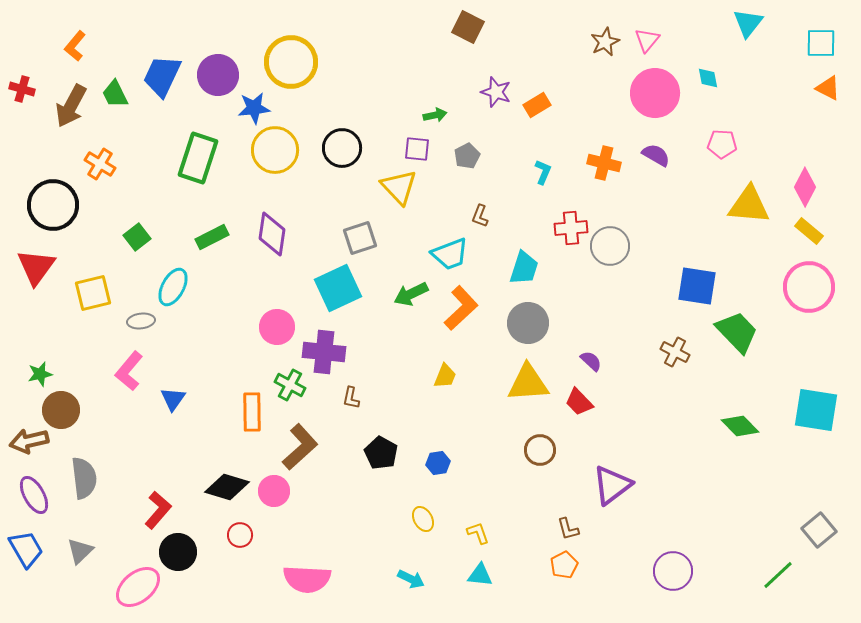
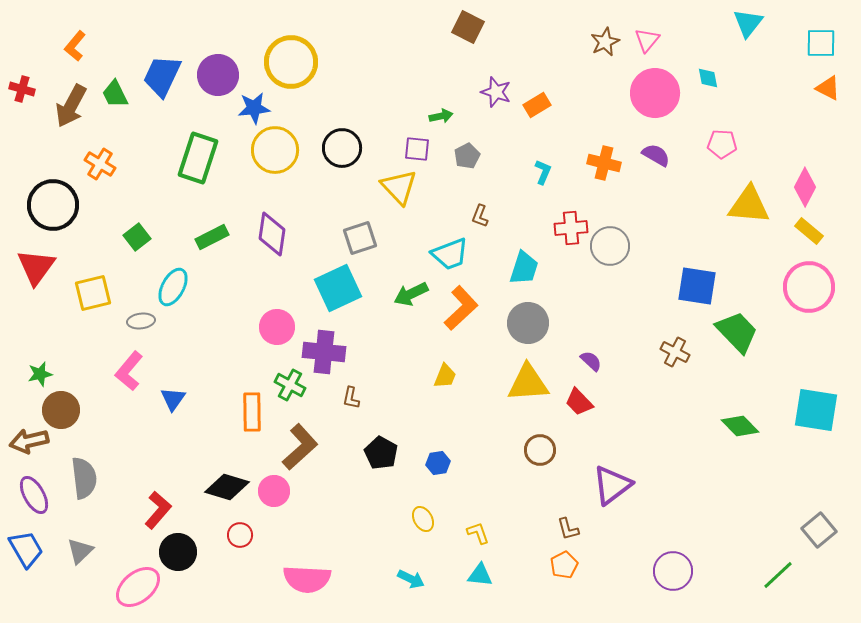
green arrow at (435, 115): moved 6 px right, 1 px down
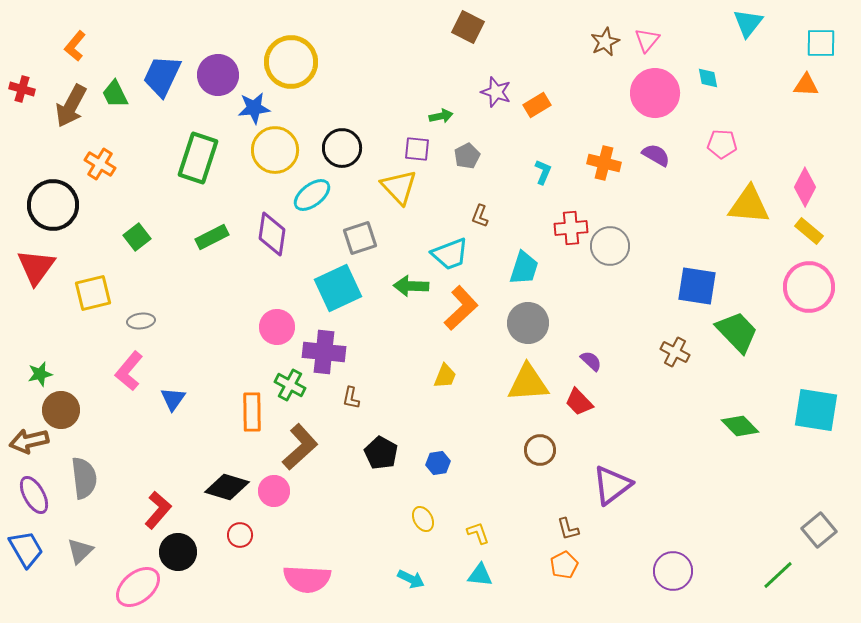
orange triangle at (828, 88): moved 22 px left, 3 px up; rotated 24 degrees counterclockwise
cyan ellipse at (173, 287): moved 139 px right, 92 px up; rotated 24 degrees clockwise
green arrow at (411, 294): moved 8 px up; rotated 28 degrees clockwise
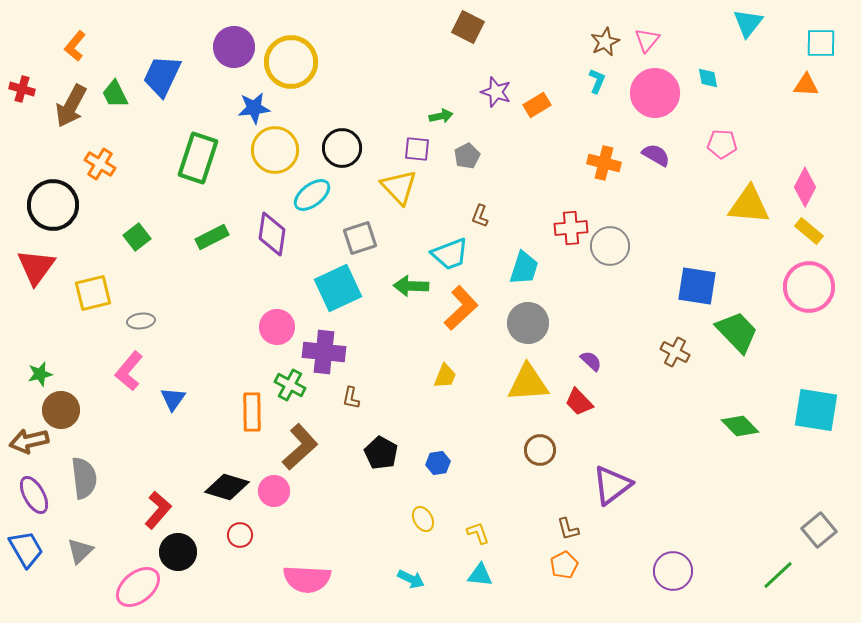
purple circle at (218, 75): moved 16 px right, 28 px up
cyan L-shape at (543, 172): moved 54 px right, 91 px up
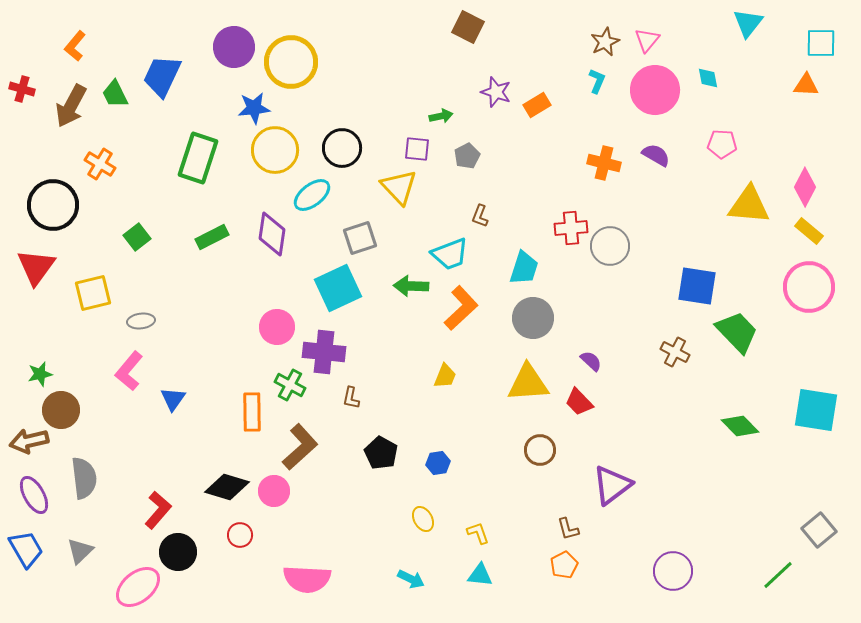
pink circle at (655, 93): moved 3 px up
gray circle at (528, 323): moved 5 px right, 5 px up
